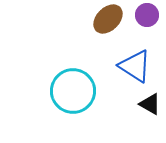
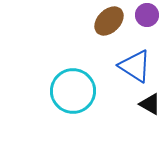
brown ellipse: moved 1 px right, 2 px down
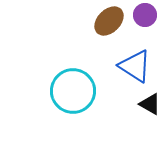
purple circle: moved 2 px left
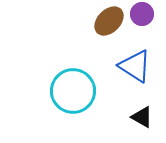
purple circle: moved 3 px left, 1 px up
black triangle: moved 8 px left, 13 px down
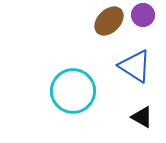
purple circle: moved 1 px right, 1 px down
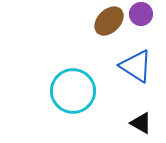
purple circle: moved 2 px left, 1 px up
blue triangle: moved 1 px right
black triangle: moved 1 px left, 6 px down
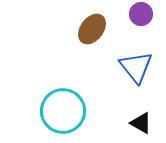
brown ellipse: moved 17 px left, 8 px down; rotated 8 degrees counterclockwise
blue triangle: moved 1 px down; rotated 18 degrees clockwise
cyan circle: moved 10 px left, 20 px down
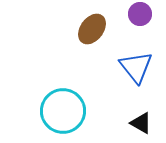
purple circle: moved 1 px left
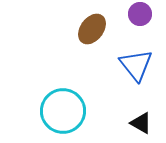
blue triangle: moved 2 px up
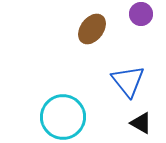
purple circle: moved 1 px right
blue triangle: moved 8 px left, 16 px down
cyan circle: moved 6 px down
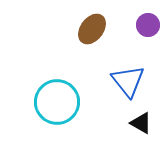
purple circle: moved 7 px right, 11 px down
cyan circle: moved 6 px left, 15 px up
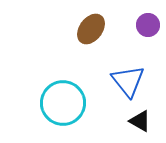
brown ellipse: moved 1 px left
cyan circle: moved 6 px right, 1 px down
black triangle: moved 1 px left, 2 px up
